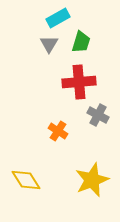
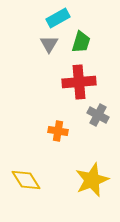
orange cross: rotated 24 degrees counterclockwise
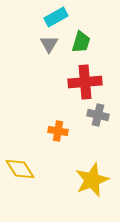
cyan rectangle: moved 2 px left, 1 px up
red cross: moved 6 px right
gray cross: rotated 15 degrees counterclockwise
yellow diamond: moved 6 px left, 11 px up
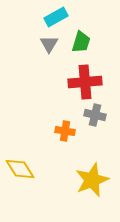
gray cross: moved 3 px left
orange cross: moved 7 px right
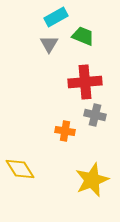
green trapezoid: moved 2 px right, 6 px up; rotated 85 degrees counterclockwise
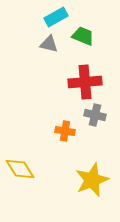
gray triangle: rotated 48 degrees counterclockwise
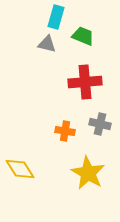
cyan rectangle: rotated 45 degrees counterclockwise
gray triangle: moved 2 px left
gray cross: moved 5 px right, 9 px down
yellow star: moved 4 px left, 7 px up; rotated 20 degrees counterclockwise
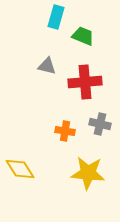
gray triangle: moved 22 px down
yellow star: rotated 24 degrees counterclockwise
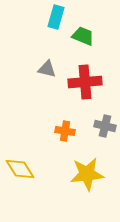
gray triangle: moved 3 px down
gray cross: moved 5 px right, 2 px down
yellow star: moved 1 px left, 1 px down; rotated 12 degrees counterclockwise
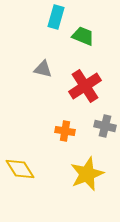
gray triangle: moved 4 px left
red cross: moved 4 px down; rotated 28 degrees counterclockwise
yellow star: rotated 16 degrees counterclockwise
